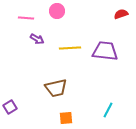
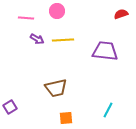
yellow line: moved 7 px left, 8 px up
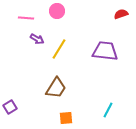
yellow line: moved 4 px left, 9 px down; rotated 55 degrees counterclockwise
brown trapezoid: rotated 45 degrees counterclockwise
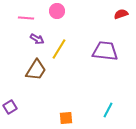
brown trapezoid: moved 20 px left, 18 px up
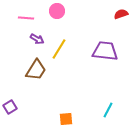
orange square: moved 1 px down
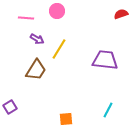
purple trapezoid: moved 9 px down
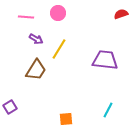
pink circle: moved 1 px right, 2 px down
pink line: moved 1 px up
purple arrow: moved 1 px left
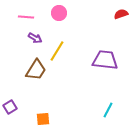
pink circle: moved 1 px right
purple arrow: moved 1 px left, 1 px up
yellow line: moved 2 px left, 2 px down
orange square: moved 23 px left
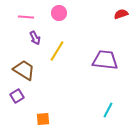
purple arrow: rotated 32 degrees clockwise
brown trapezoid: moved 12 px left; rotated 90 degrees counterclockwise
purple square: moved 7 px right, 11 px up
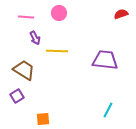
yellow line: rotated 60 degrees clockwise
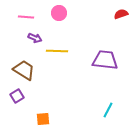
purple arrow: rotated 40 degrees counterclockwise
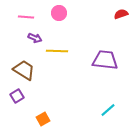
cyan line: rotated 21 degrees clockwise
orange square: rotated 24 degrees counterclockwise
